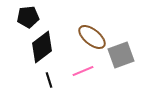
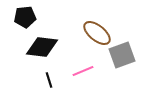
black pentagon: moved 3 px left
brown ellipse: moved 5 px right, 4 px up
black diamond: rotated 44 degrees clockwise
gray square: moved 1 px right
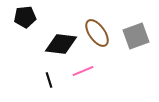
brown ellipse: rotated 16 degrees clockwise
black diamond: moved 19 px right, 3 px up
gray square: moved 14 px right, 19 px up
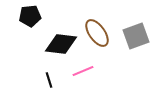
black pentagon: moved 5 px right, 1 px up
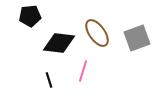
gray square: moved 1 px right, 2 px down
black diamond: moved 2 px left, 1 px up
pink line: rotated 50 degrees counterclockwise
